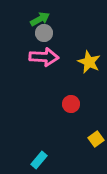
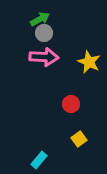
yellow square: moved 17 px left
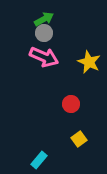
green arrow: moved 4 px right
pink arrow: rotated 20 degrees clockwise
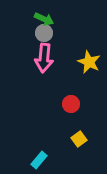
green arrow: rotated 54 degrees clockwise
pink arrow: moved 1 px down; rotated 72 degrees clockwise
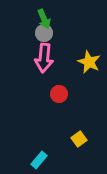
green arrow: rotated 42 degrees clockwise
red circle: moved 12 px left, 10 px up
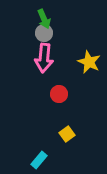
yellow square: moved 12 px left, 5 px up
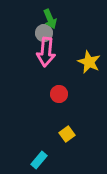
green arrow: moved 6 px right
pink arrow: moved 2 px right, 6 px up
